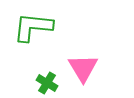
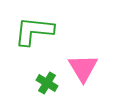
green L-shape: moved 1 px right, 4 px down
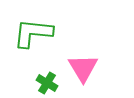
green L-shape: moved 1 px left, 2 px down
